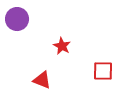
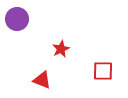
red star: moved 1 px left, 3 px down; rotated 18 degrees clockwise
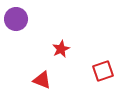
purple circle: moved 1 px left
red square: rotated 20 degrees counterclockwise
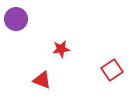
red star: rotated 18 degrees clockwise
red square: moved 9 px right, 1 px up; rotated 15 degrees counterclockwise
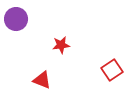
red star: moved 4 px up
